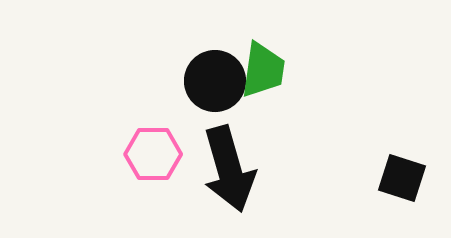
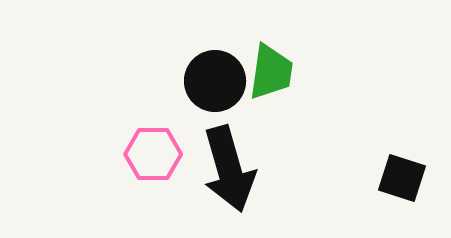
green trapezoid: moved 8 px right, 2 px down
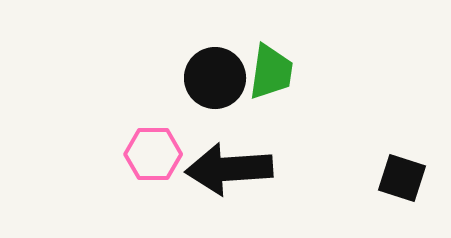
black circle: moved 3 px up
black arrow: rotated 102 degrees clockwise
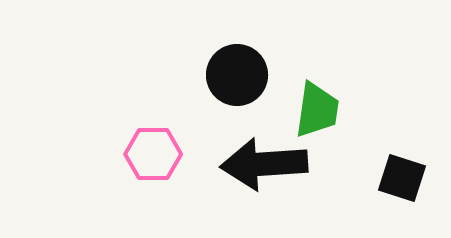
green trapezoid: moved 46 px right, 38 px down
black circle: moved 22 px right, 3 px up
black arrow: moved 35 px right, 5 px up
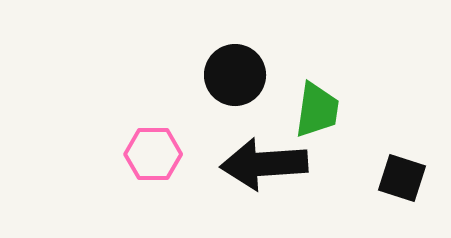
black circle: moved 2 px left
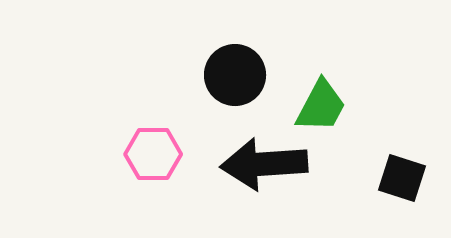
green trapezoid: moved 4 px right, 4 px up; rotated 20 degrees clockwise
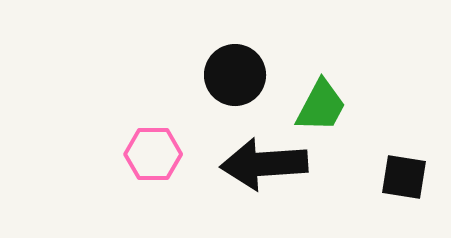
black square: moved 2 px right, 1 px up; rotated 9 degrees counterclockwise
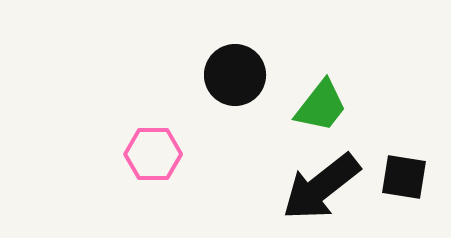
green trapezoid: rotated 10 degrees clockwise
black arrow: moved 57 px right, 23 px down; rotated 34 degrees counterclockwise
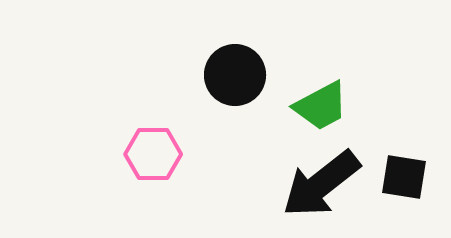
green trapezoid: rotated 24 degrees clockwise
black arrow: moved 3 px up
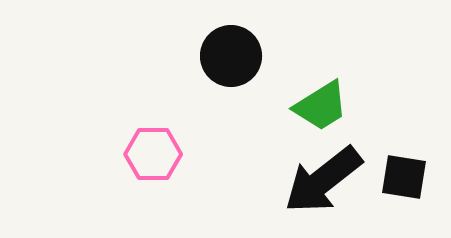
black circle: moved 4 px left, 19 px up
green trapezoid: rotated 4 degrees counterclockwise
black arrow: moved 2 px right, 4 px up
